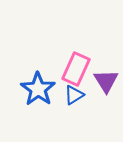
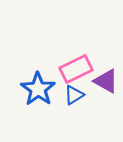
pink rectangle: rotated 40 degrees clockwise
purple triangle: rotated 28 degrees counterclockwise
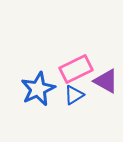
blue star: rotated 12 degrees clockwise
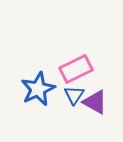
purple triangle: moved 11 px left, 21 px down
blue triangle: rotated 25 degrees counterclockwise
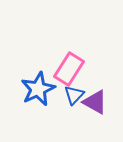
pink rectangle: moved 7 px left; rotated 32 degrees counterclockwise
blue triangle: rotated 10 degrees clockwise
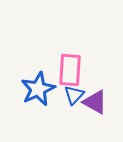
pink rectangle: moved 1 px right, 1 px down; rotated 28 degrees counterclockwise
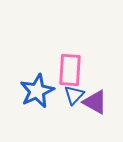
blue star: moved 1 px left, 2 px down
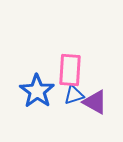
blue star: rotated 12 degrees counterclockwise
blue triangle: rotated 30 degrees clockwise
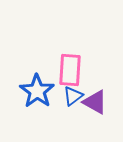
blue triangle: moved 1 px left, 1 px down; rotated 20 degrees counterclockwise
